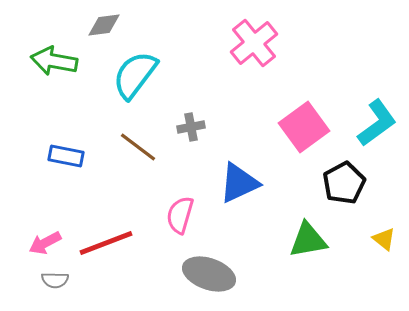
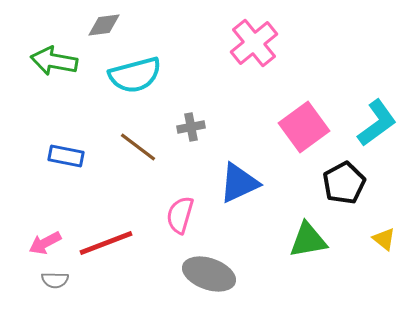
cyan semicircle: rotated 142 degrees counterclockwise
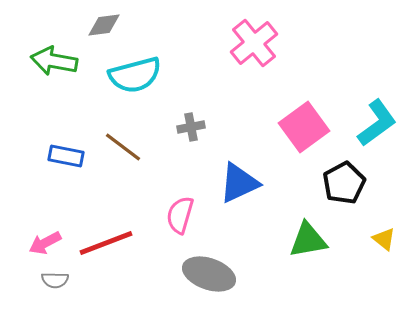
brown line: moved 15 px left
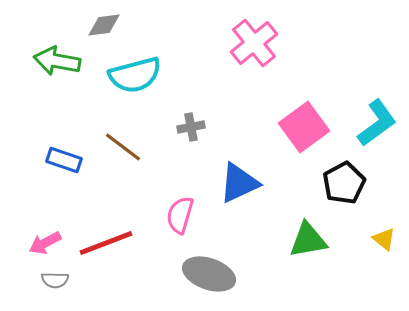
green arrow: moved 3 px right
blue rectangle: moved 2 px left, 4 px down; rotated 8 degrees clockwise
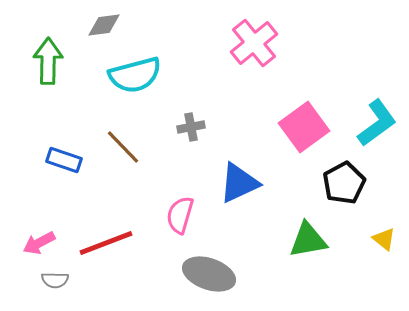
green arrow: moved 9 px left; rotated 81 degrees clockwise
brown line: rotated 9 degrees clockwise
pink arrow: moved 6 px left
